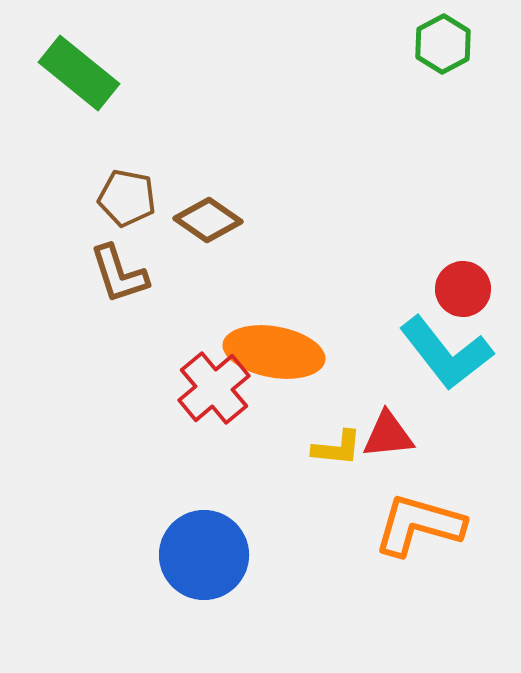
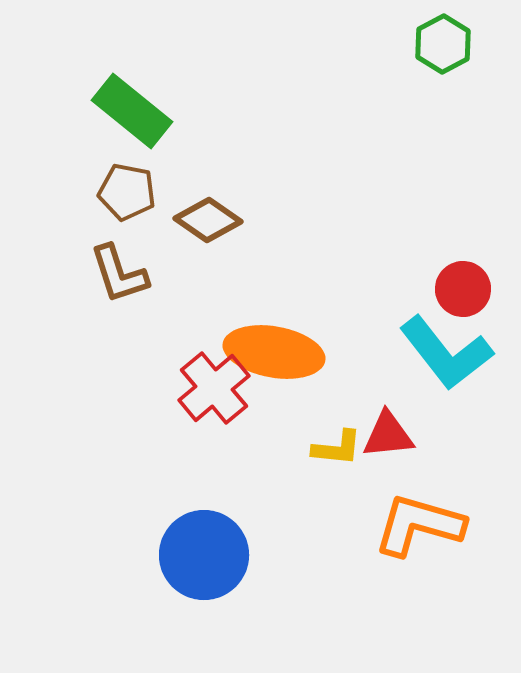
green rectangle: moved 53 px right, 38 px down
brown pentagon: moved 6 px up
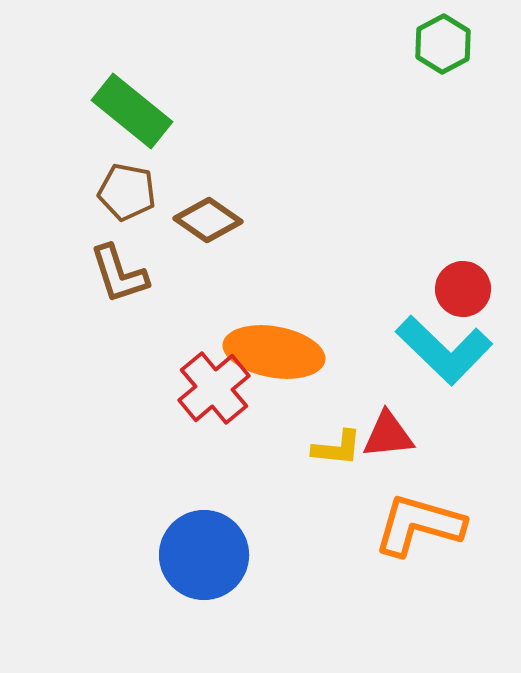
cyan L-shape: moved 2 px left, 3 px up; rotated 8 degrees counterclockwise
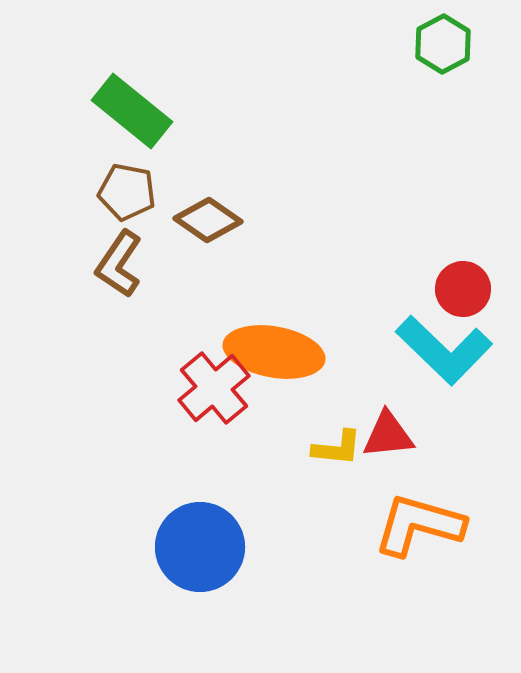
brown L-shape: moved 10 px up; rotated 52 degrees clockwise
blue circle: moved 4 px left, 8 px up
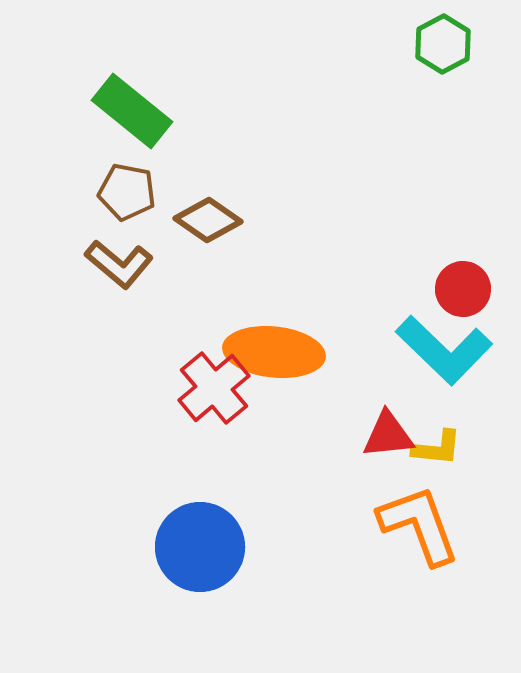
brown L-shape: rotated 84 degrees counterclockwise
orange ellipse: rotated 4 degrees counterclockwise
yellow L-shape: moved 100 px right
orange L-shape: rotated 54 degrees clockwise
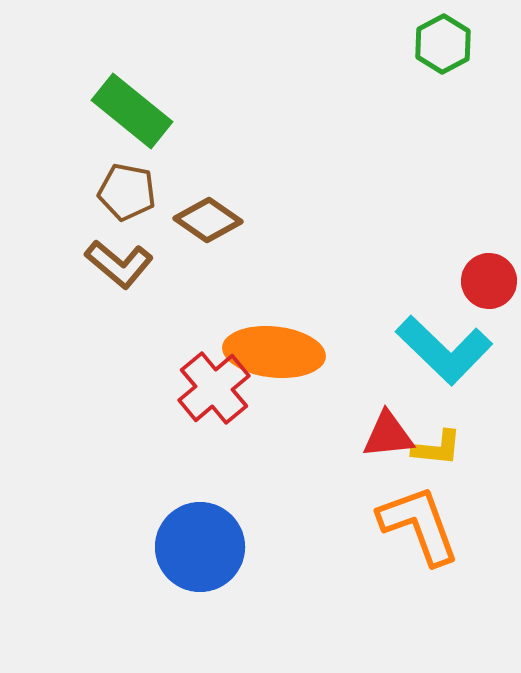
red circle: moved 26 px right, 8 px up
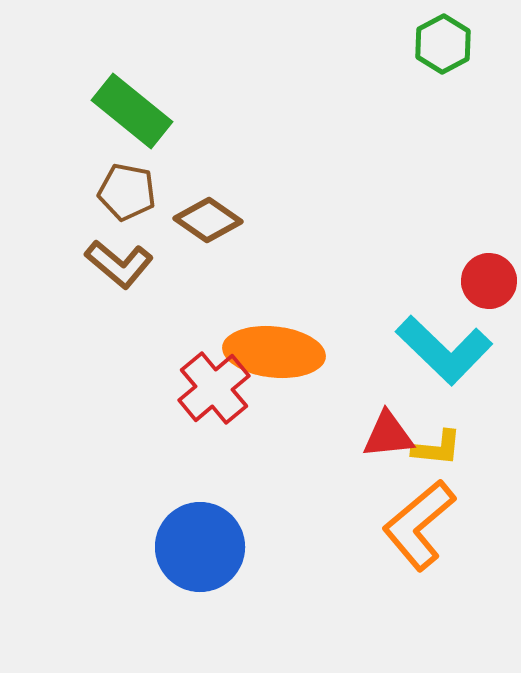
orange L-shape: rotated 110 degrees counterclockwise
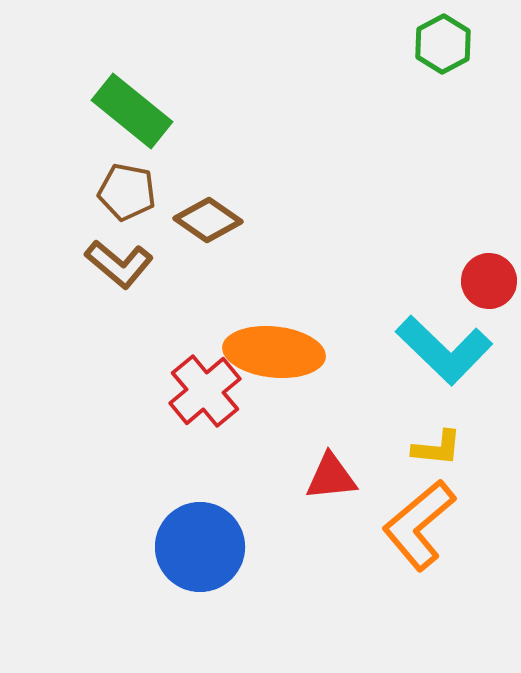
red cross: moved 9 px left, 3 px down
red triangle: moved 57 px left, 42 px down
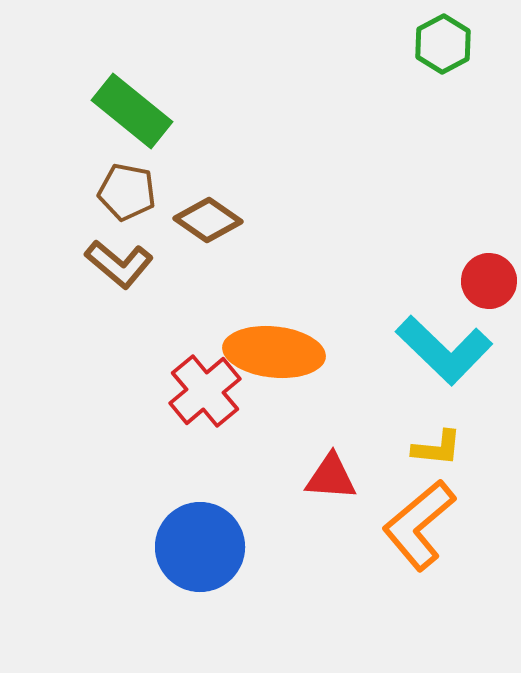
red triangle: rotated 10 degrees clockwise
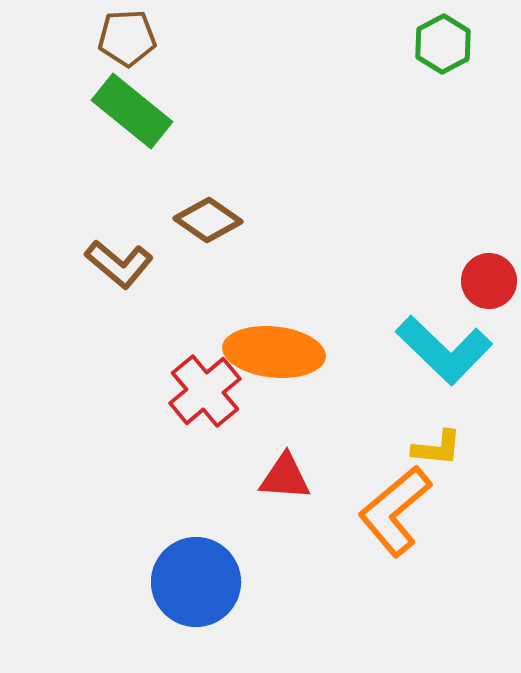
brown pentagon: moved 154 px up; rotated 14 degrees counterclockwise
red triangle: moved 46 px left
orange L-shape: moved 24 px left, 14 px up
blue circle: moved 4 px left, 35 px down
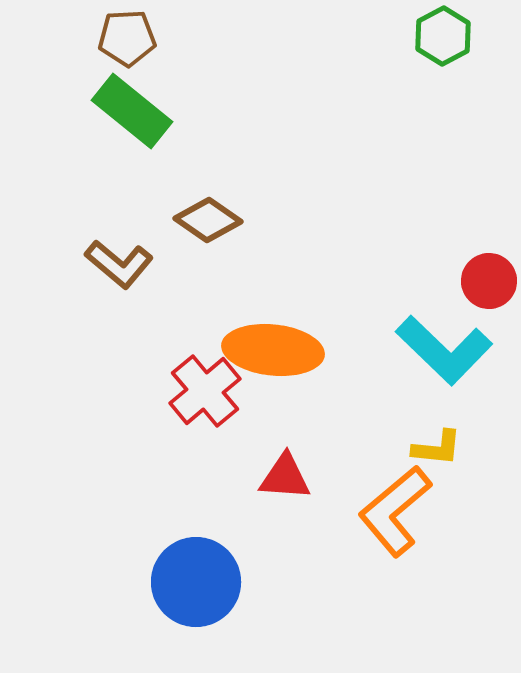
green hexagon: moved 8 px up
orange ellipse: moved 1 px left, 2 px up
